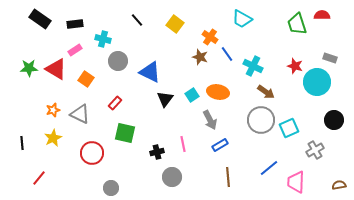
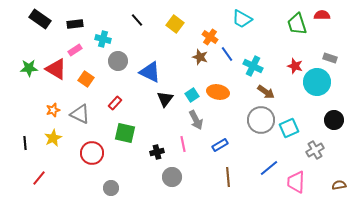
gray arrow at (210, 120): moved 14 px left
black line at (22, 143): moved 3 px right
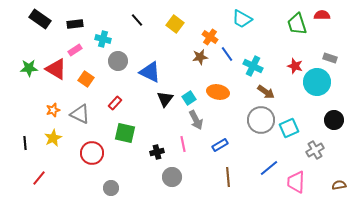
brown star at (200, 57): rotated 28 degrees counterclockwise
cyan square at (192, 95): moved 3 px left, 3 px down
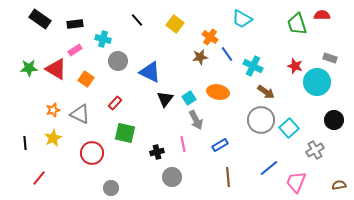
cyan square at (289, 128): rotated 18 degrees counterclockwise
pink trapezoid at (296, 182): rotated 20 degrees clockwise
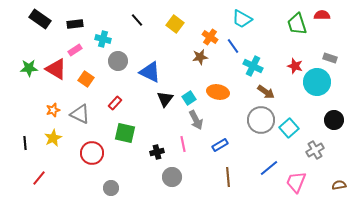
blue line at (227, 54): moved 6 px right, 8 px up
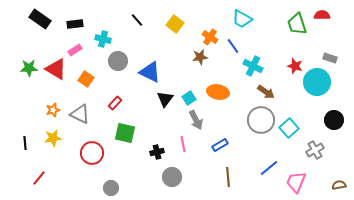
yellow star at (53, 138): rotated 18 degrees clockwise
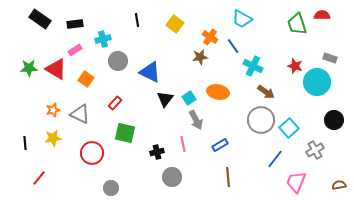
black line at (137, 20): rotated 32 degrees clockwise
cyan cross at (103, 39): rotated 28 degrees counterclockwise
blue line at (269, 168): moved 6 px right, 9 px up; rotated 12 degrees counterclockwise
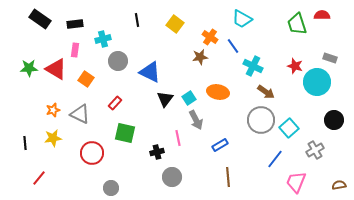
pink rectangle at (75, 50): rotated 48 degrees counterclockwise
pink line at (183, 144): moved 5 px left, 6 px up
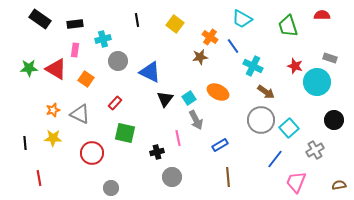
green trapezoid at (297, 24): moved 9 px left, 2 px down
orange ellipse at (218, 92): rotated 15 degrees clockwise
yellow star at (53, 138): rotated 12 degrees clockwise
red line at (39, 178): rotated 49 degrees counterclockwise
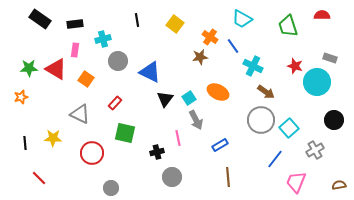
orange star at (53, 110): moved 32 px left, 13 px up
red line at (39, 178): rotated 35 degrees counterclockwise
